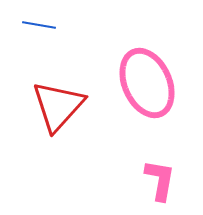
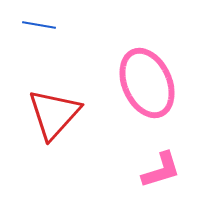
red triangle: moved 4 px left, 8 px down
pink L-shape: moved 1 px right, 10 px up; rotated 63 degrees clockwise
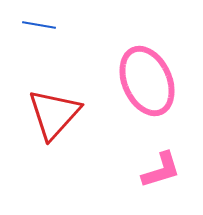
pink ellipse: moved 2 px up
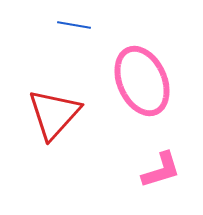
blue line: moved 35 px right
pink ellipse: moved 5 px left
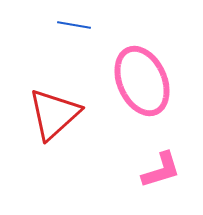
red triangle: rotated 6 degrees clockwise
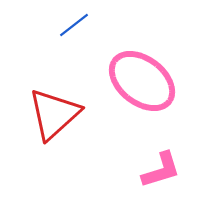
blue line: rotated 48 degrees counterclockwise
pink ellipse: rotated 28 degrees counterclockwise
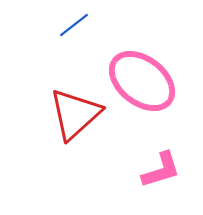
red triangle: moved 21 px right
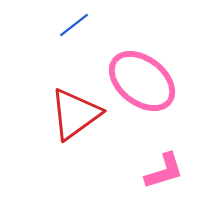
red triangle: rotated 6 degrees clockwise
pink L-shape: moved 3 px right, 1 px down
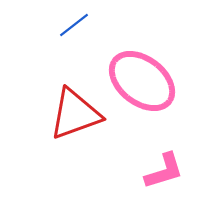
red triangle: rotated 16 degrees clockwise
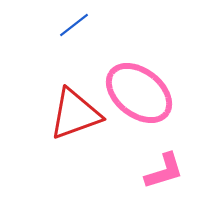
pink ellipse: moved 3 px left, 12 px down
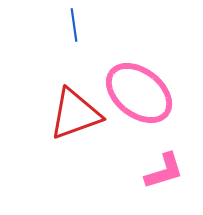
blue line: rotated 60 degrees counterclockwise
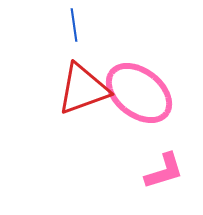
red triangle: moved 8 px right, 25 px up
